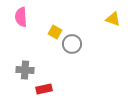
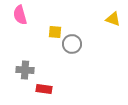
pink semicircle: moved 1 px left, 2 px up; rotated 12 degrees counterclockwise
yellow square: rotated 24 degrees counterclockwise
red rectangle: rotated 21 degrees clockwise
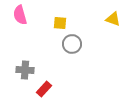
yellow square: moved 5 px right, 9 px up
red rectangle: rotated 56 degrees counterclockwise
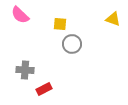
pink semicircle: rotated 30 degrees counterclockwise
yellow square: moved 1 px down
red rectangle: rotated 21 degrees clockwise
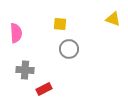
pink semicircle: moved 4 px left, 18 px down; rotated 138 degrees counterclockwise
gray circle: moved 3 px left, 5 px down
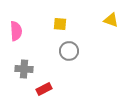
yellow triangle: moved 2 px left, 1 px down
pink semicircle: moved 2 px up
gray circle: moved 2 px down
gray cross: moved 1 px left, 1 px up
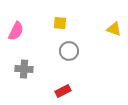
yellow triangle: moved 3 px right, 9 px down
yellow square: moved 1 px up
pink semicircle: rotated 30 degrees clockwise
red rectangle: moved 19 px right, 2 px down
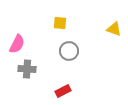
pink semicircle: moved 1 px right, 13 px down
gray cross: moved 3 px right
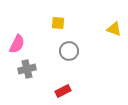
yellow square: moved 2 px left
gray cross: rotated 18 degrees counterclockwise
